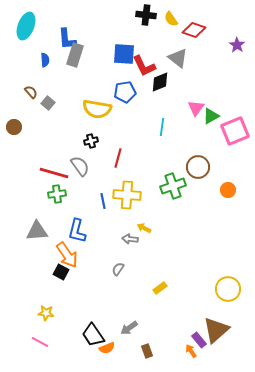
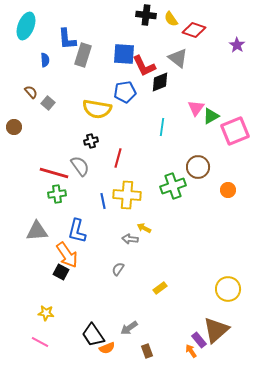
gray rectangle at (75, 55): moved 8 px right
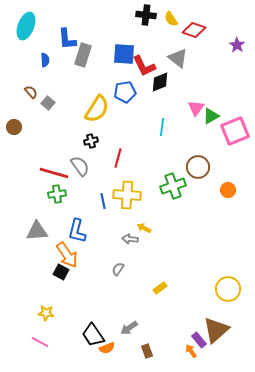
yellow semicircle at (97, 109): rotated 68 degrees counterclockwise
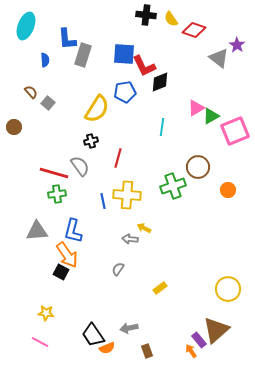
gray triangle at (178, 58): moved 41 px right
pink triangle at (196, 108): rotated 24 degrees clockwise
blue L-shape at (77, 231): moved 4 px left
gray arrow at (129, 328): rotated 24 degrees clockwise
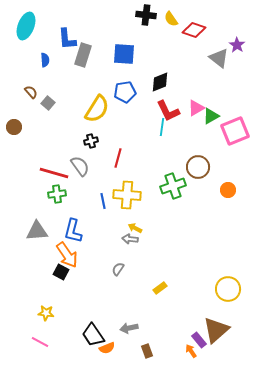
red L-shape at (144, 66): moved 24 px right, 45 px down
yellow arrow at (144, 228): moved 9 px left
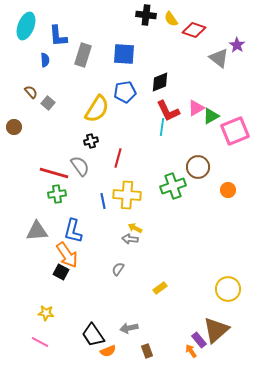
blue L-shape at (67, 39): moved 9 px left, 3 px up
orange semicircle at (107, 348): moved 1 px right, 3 px down
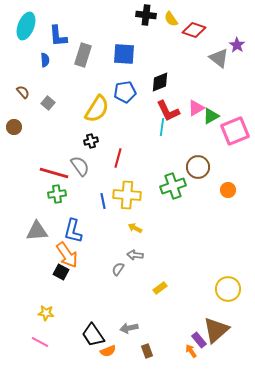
brown semicircle at (31, 92): moved 8 px left
gray arrow at (130, 239): moved 5 px right, 16 px down
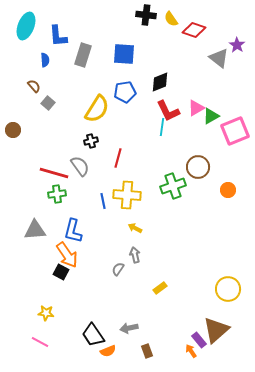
brown semicircle at (23, 92): moved 11 px right, 6 px up
brown circle at (14, 127): moved 1 px left, 3 px down
gray triangle at (37, 231): moved 2 px left, 1 px up
gray arrow at (135, 255): rotated 70 degrees clockwise
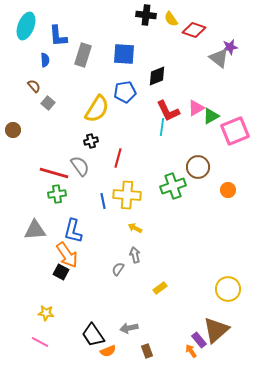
purple star at (237, 45): moved 7 px left, 2 px down; rotated 28 degrees clockwise
black diamond at (160, 82): moved 3 px left, 6 px up
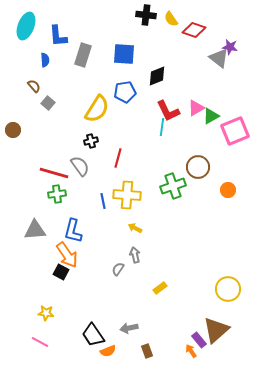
purple star at (230, 47): rotated 21 degrees clockwise
